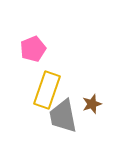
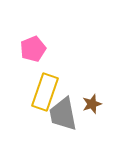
yellow rectangle: moved 2 px left, 2 px down
gray trapezoid: moved 2 px up
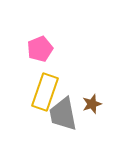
pink pentagon: moved 7 px right
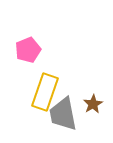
pink pentagon: moved 12 px left, 1 px down
brown star: moved 1 px right; rotated 12 degrees counterclockwise
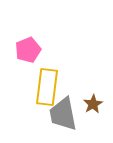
yellow rectangle: moved 2 px right, 5 px up; rotated 12 degrees counterclockwise
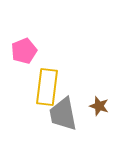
pink pentagon: moved 4 px left, 1 px down
brown star: moved 6 px right, 2 px down; rotated 24 degrees counterclockwise
